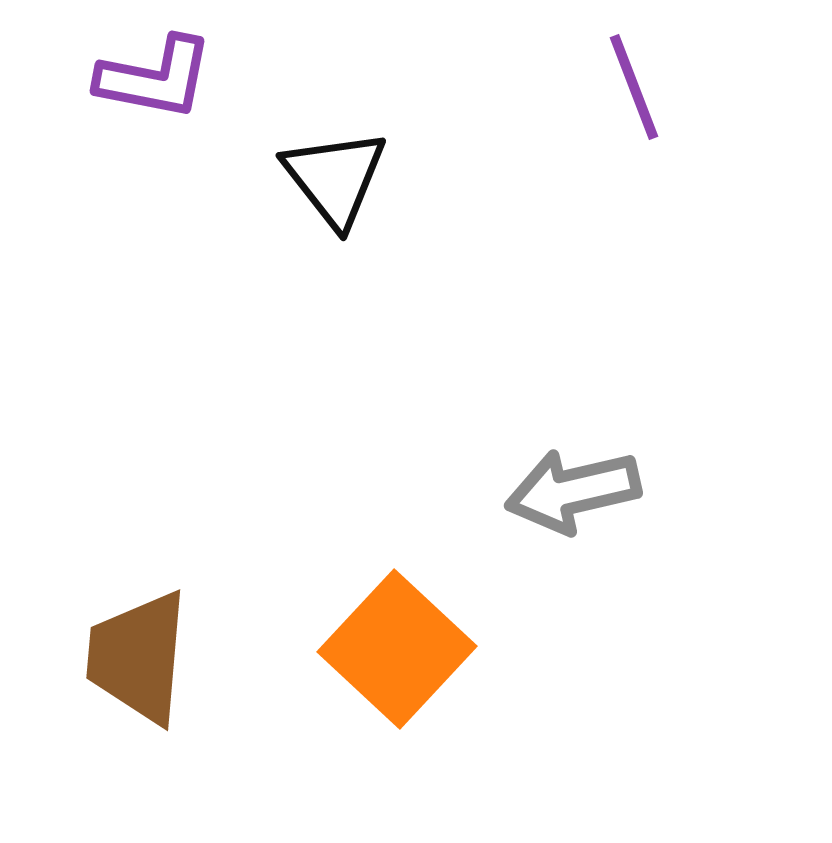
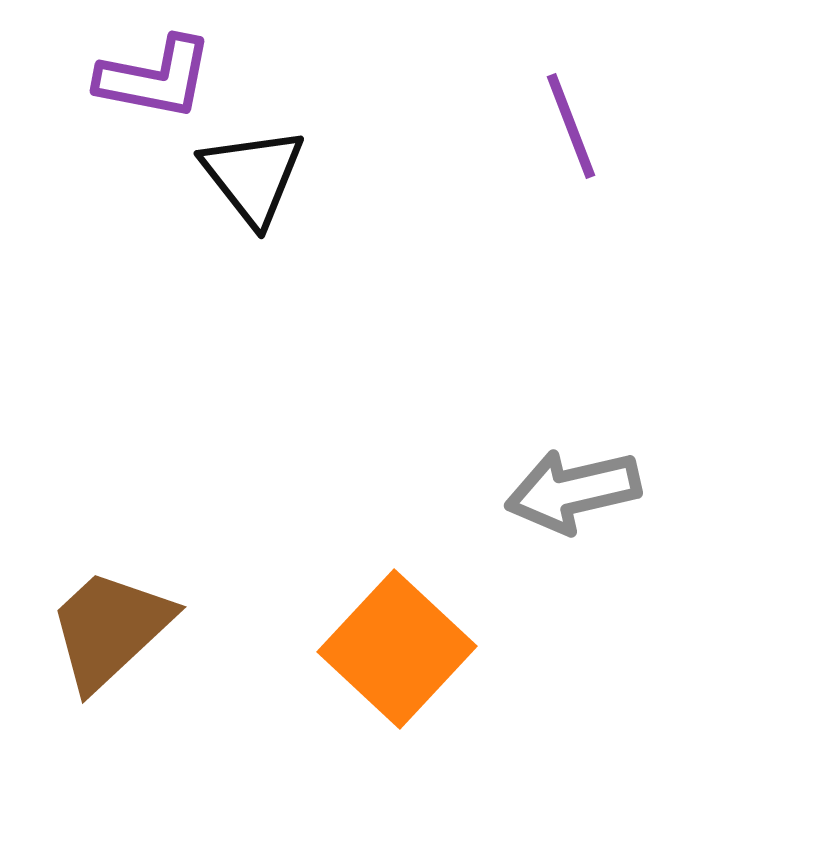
purple line: moved 63 px left, 39 px down
black triangle: moved 82 px left, 2 px up
brown trapezoid: moved 28 px left, 28 px up; rotated 42 degrees clockwise
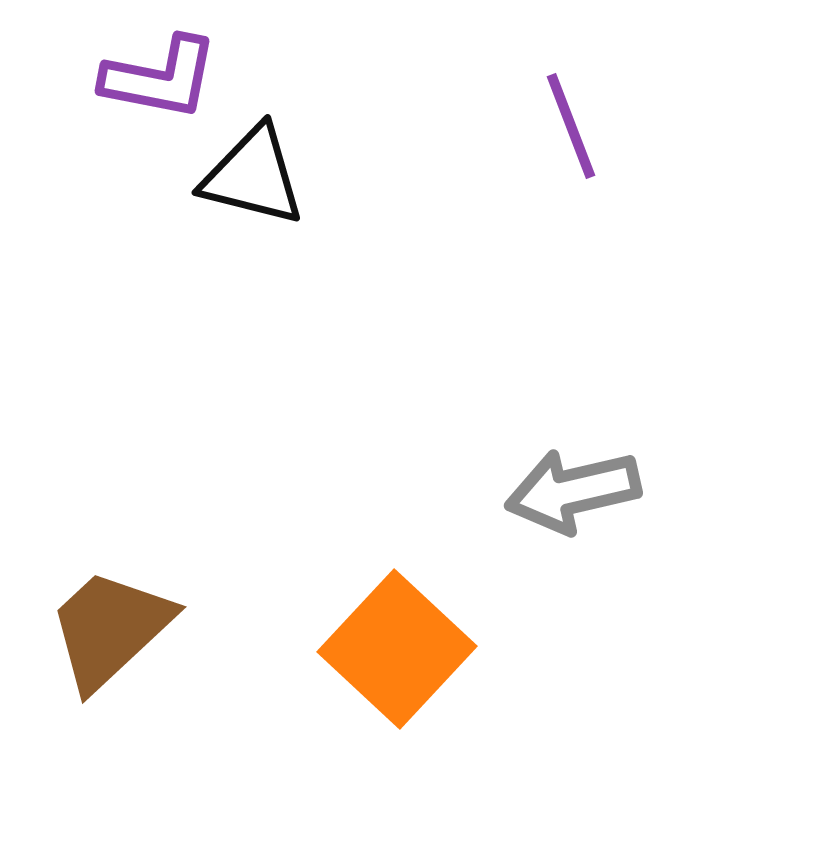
purple L-shape: moved 5 px right
black triangle: rotated 38 degrees counterclockwise
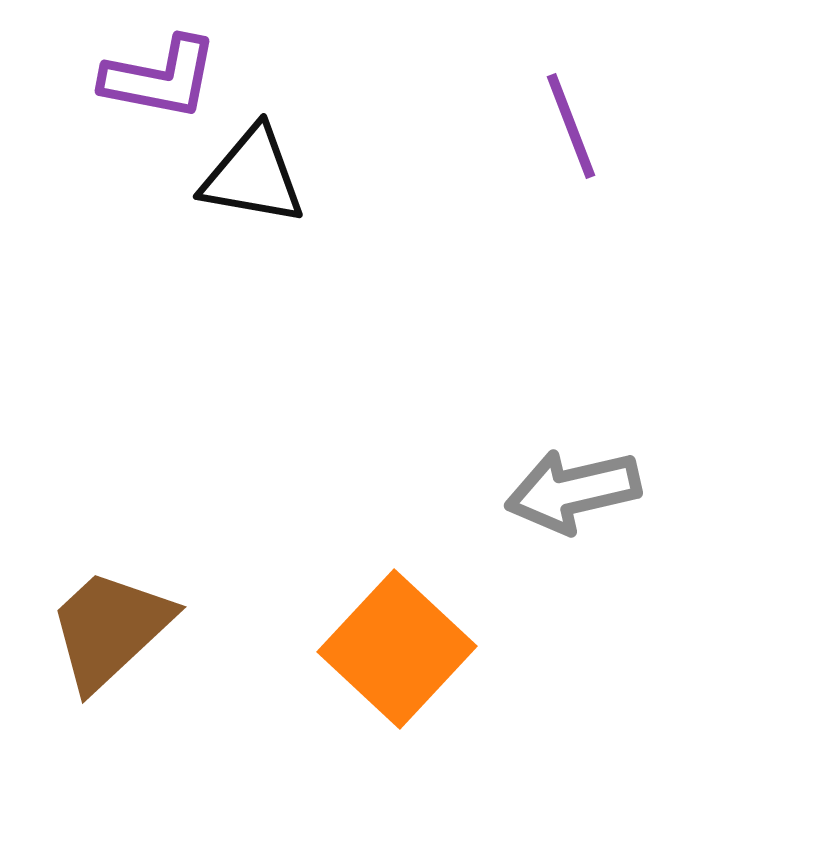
black triangle: rotated 4 degrees counterclockwise
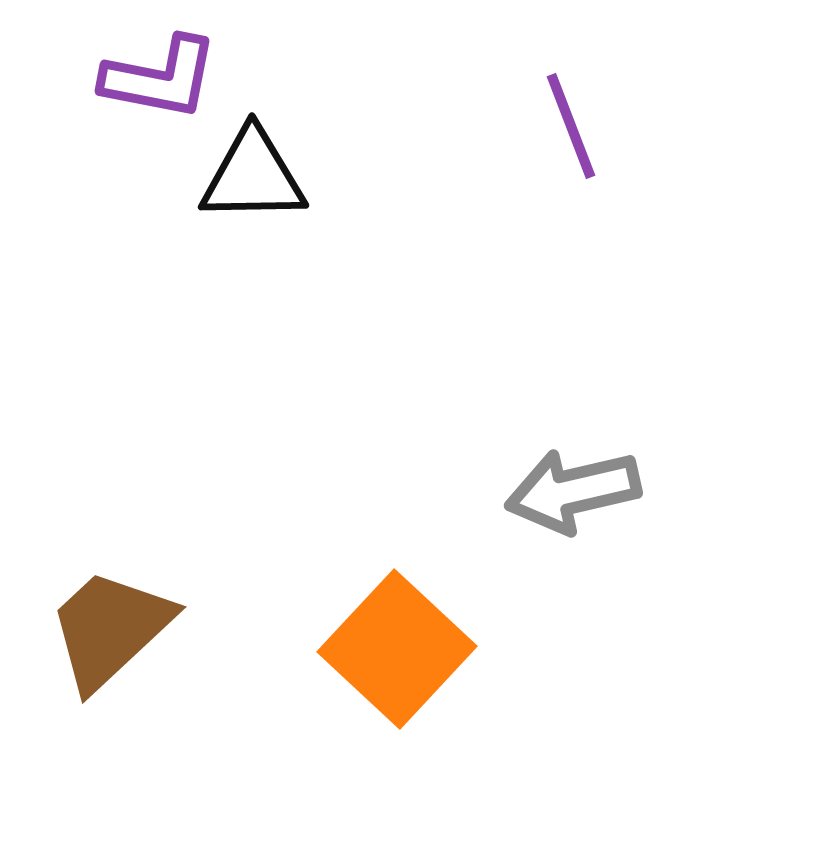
black triangle: rotated 11 degrees counterclockwise
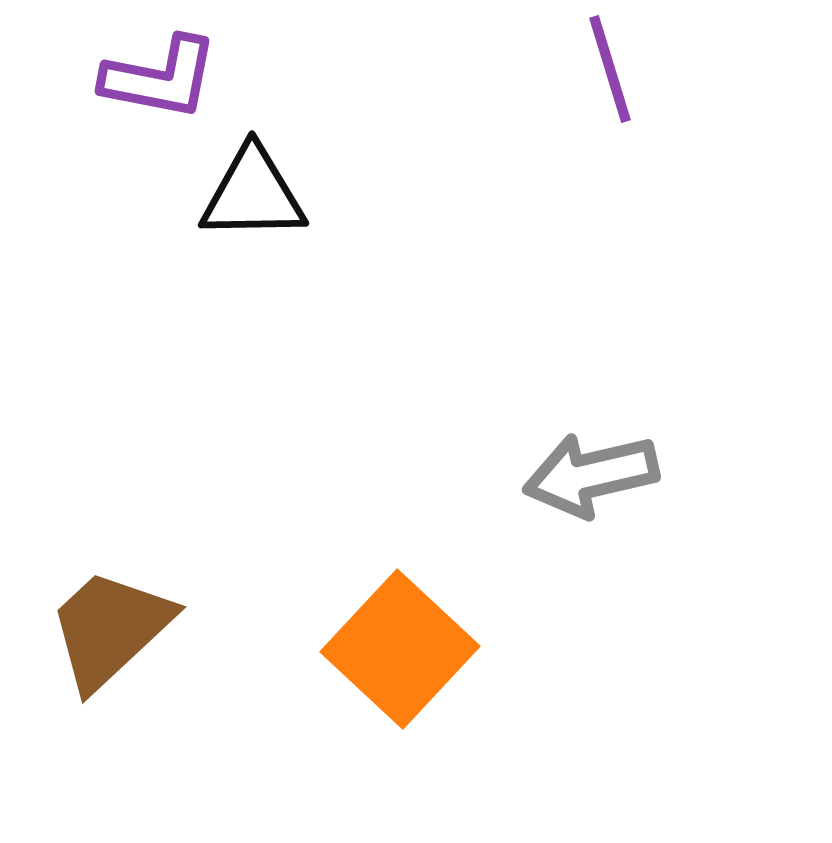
purple line: moved 39 px right, 57 px up; rotated 4 degrees clockwise
black triangle: moved 18 px down
gray arrow: moved 18 px right, 16 px up
orange square: moved 3 px right
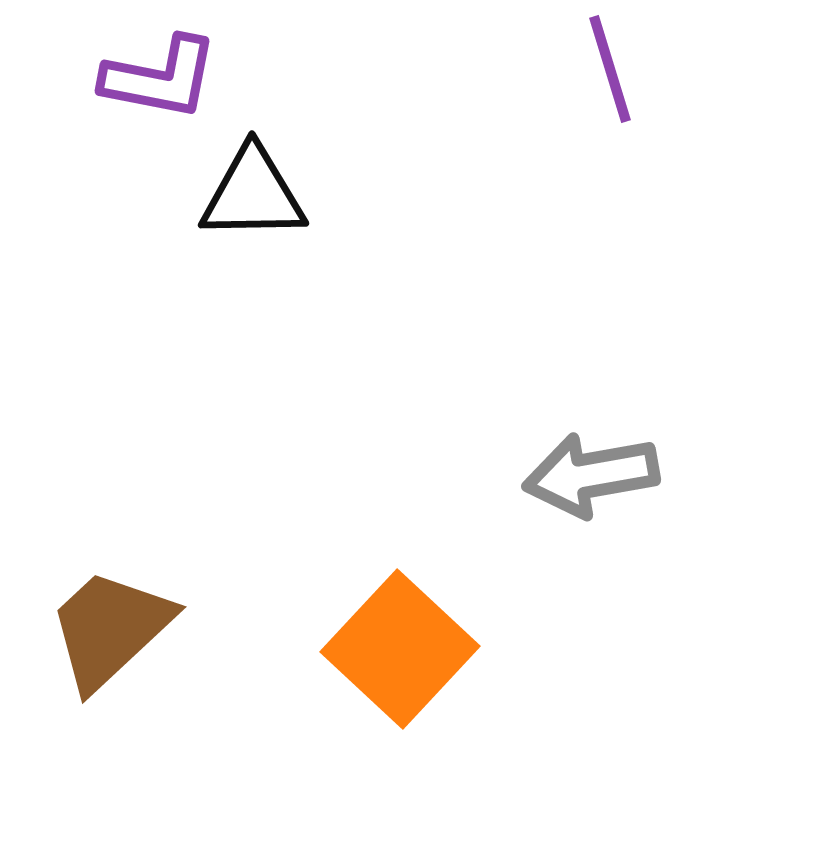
gray arrow: rotated 3 degrees clockwise
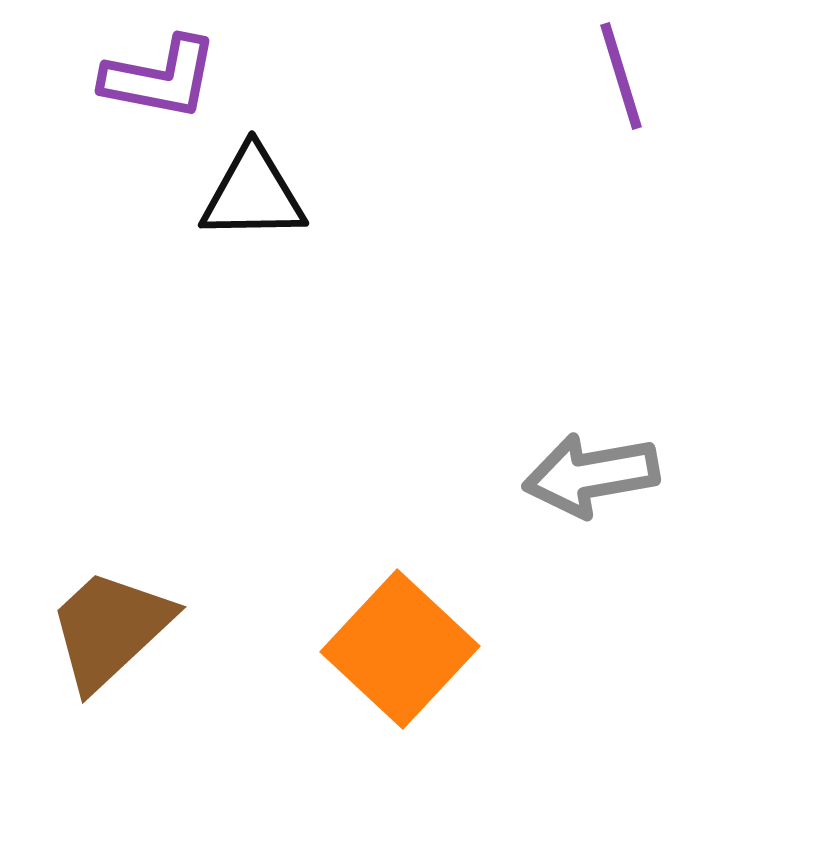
purple line: moved 11 px right, 7 px down
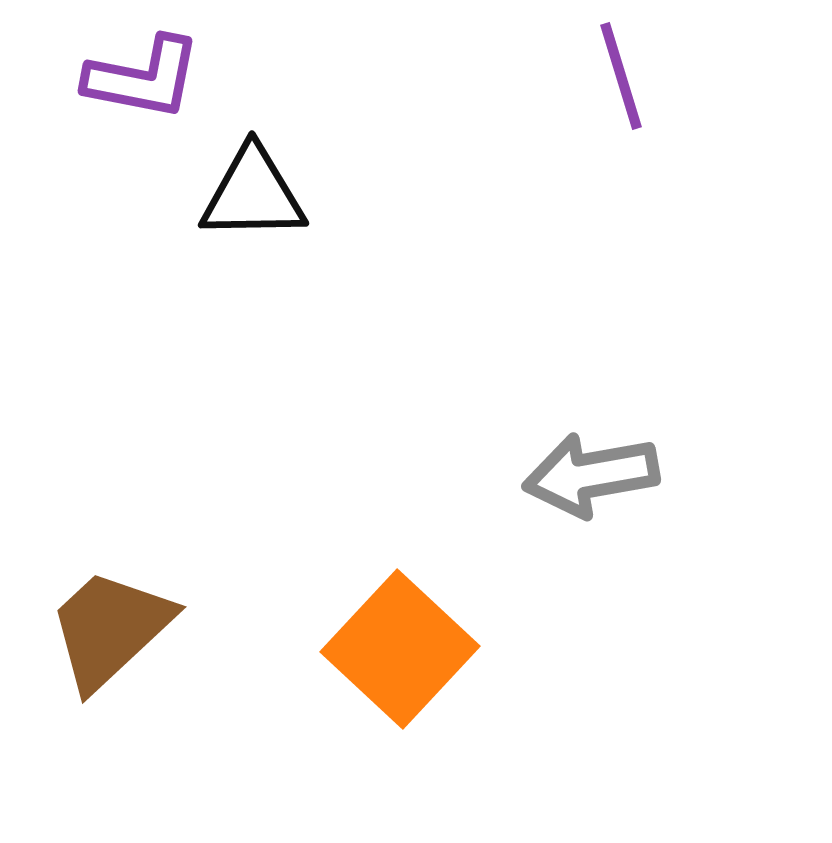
purple L-shape: moved 17 px left
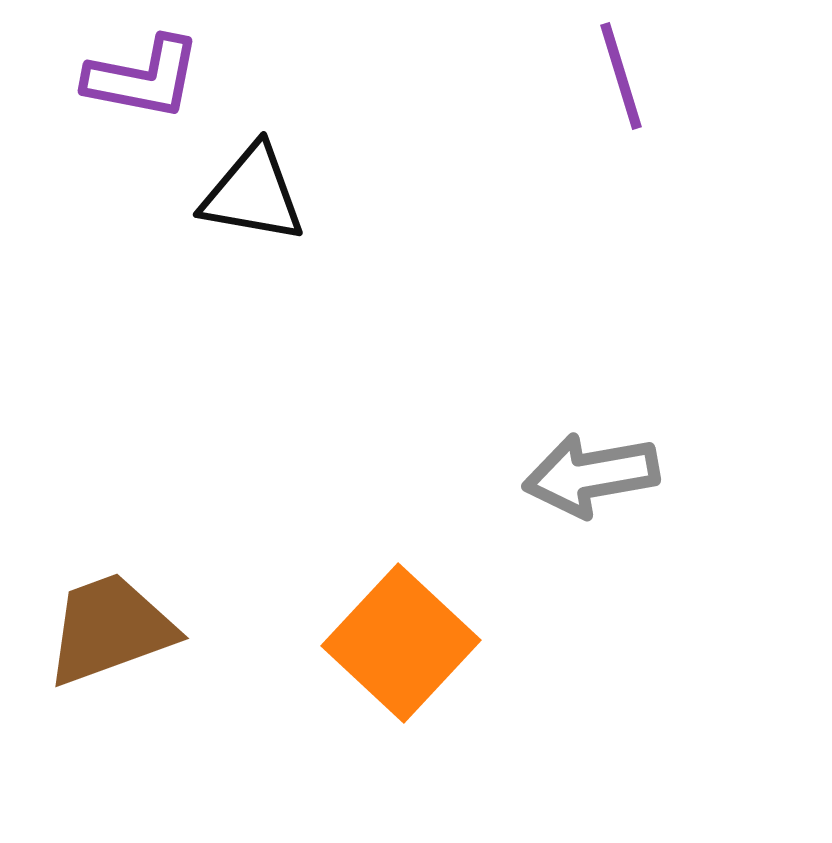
black triangle: rotated 11 degrees clockwise
brown trapezoid: rotated 23 degrees clockwise
orange square: moved 1 px right, 6 px up
